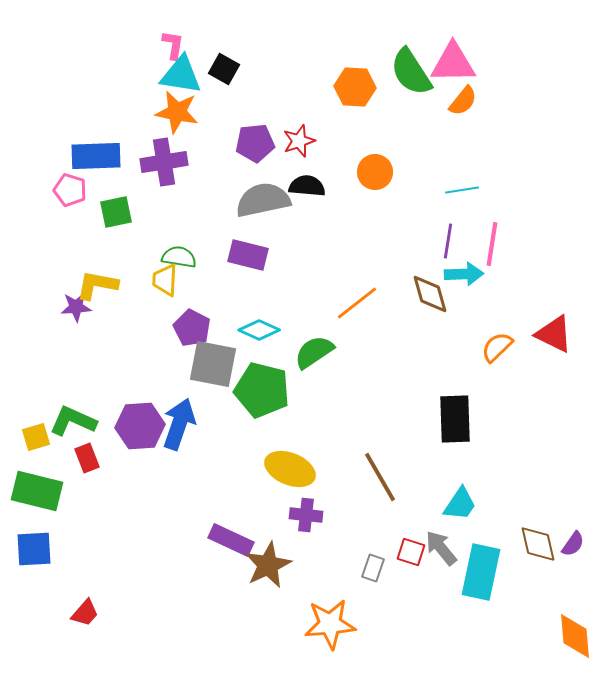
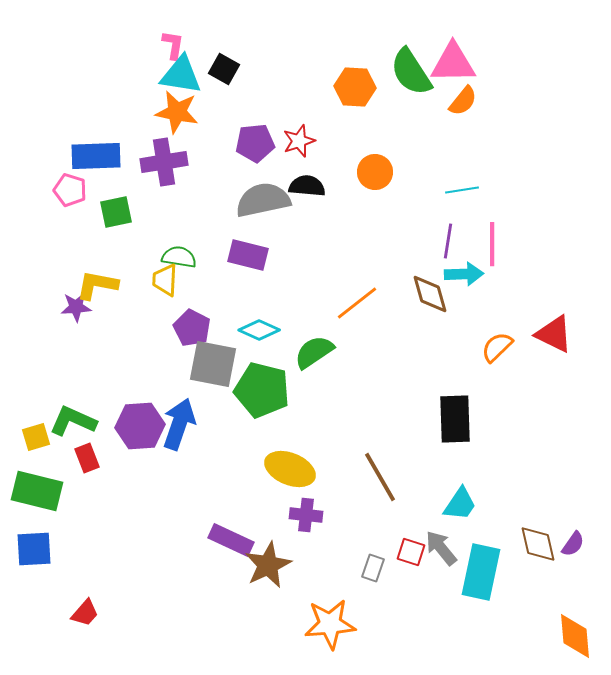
pink line at (492, 244): rotated 9 degrees counterclockwise
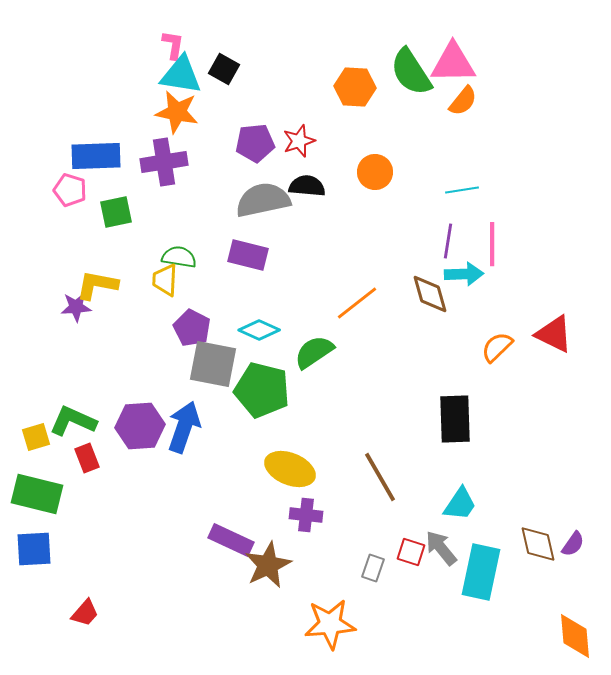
blue arrow at (179, 424): moved 5 px right, 3 px down
green rectangle at (37, 491): moved 3 px down
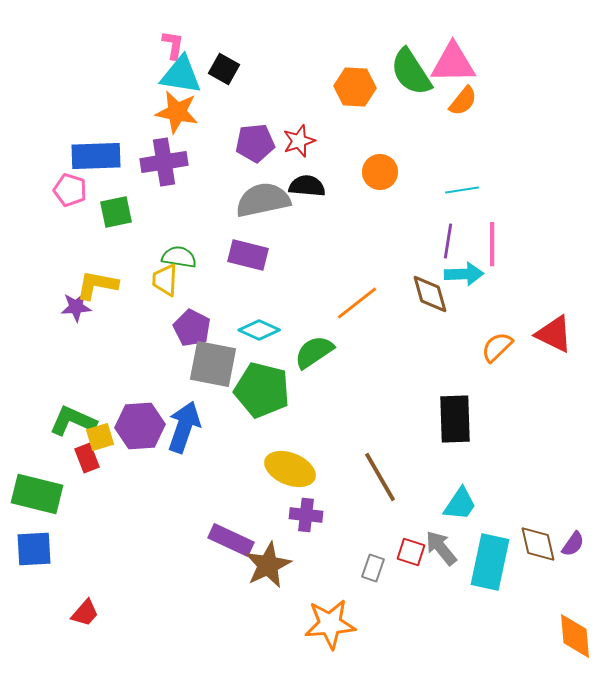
orange circle at (375, 172): moved 5 px right
yellow square at (36, 437): moved 64 px right
cyan rectangle at (481, 572): moved 9 px right, 10 px up
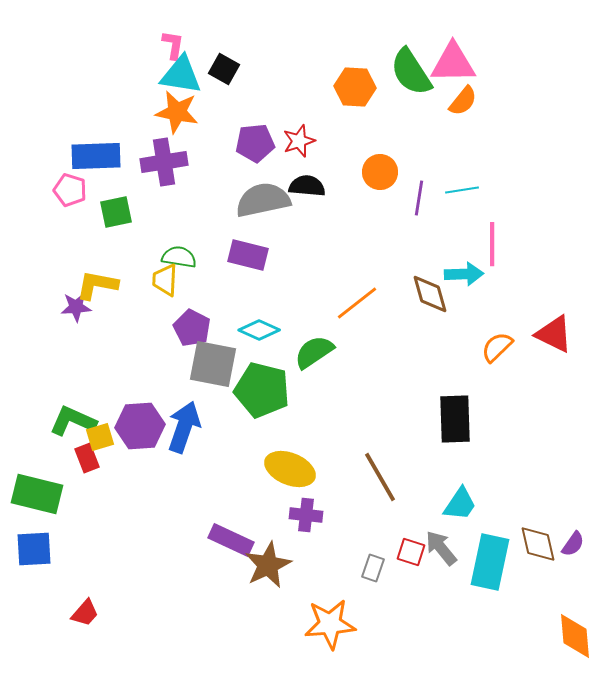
purple line at (448, 241): moved 29 px left, 43 px up
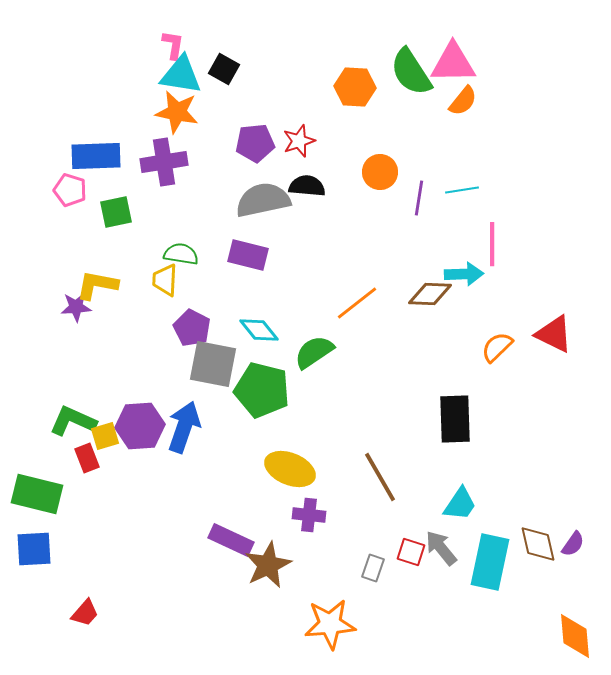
green semicircle at (179, 257): moved 2 px right, 3 px up
brown diamond at (430, 294): rotated 72 degrees counterclockwise
cyan diamond at (259, 330): rotated 27 degrees clockwise
yellow square at (100, 437): moved 5 px right, 1 px up
purple cross at (306, 515): moved 3 px right
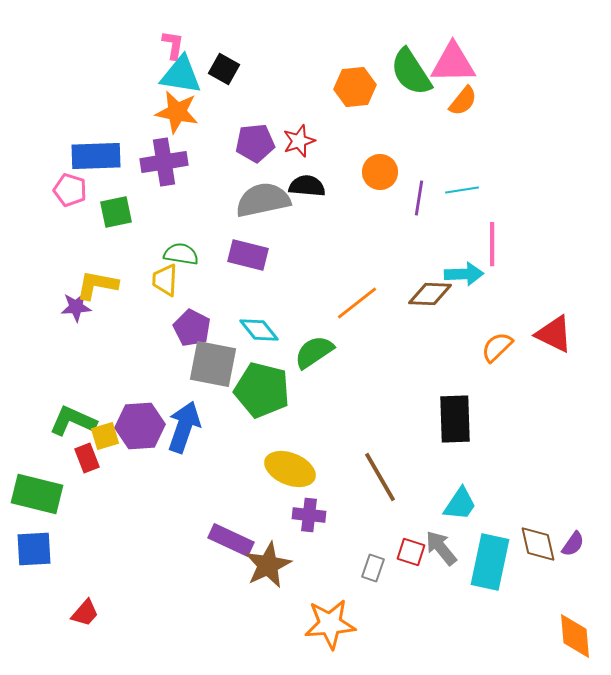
orange hexagon at (355, 87): rotated 9 degrees counterclockwise
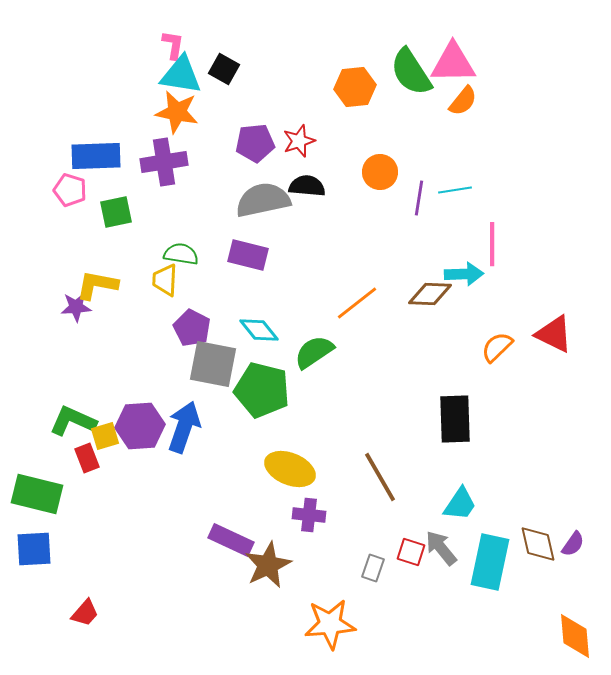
cyan line at (462, 190): moved 7 px left
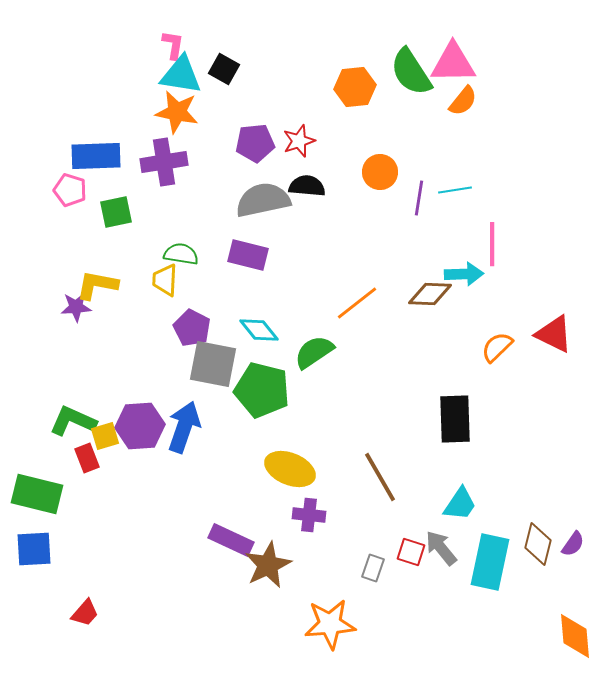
brown diamond at (538, 544): rotated 27 degrees clockwise
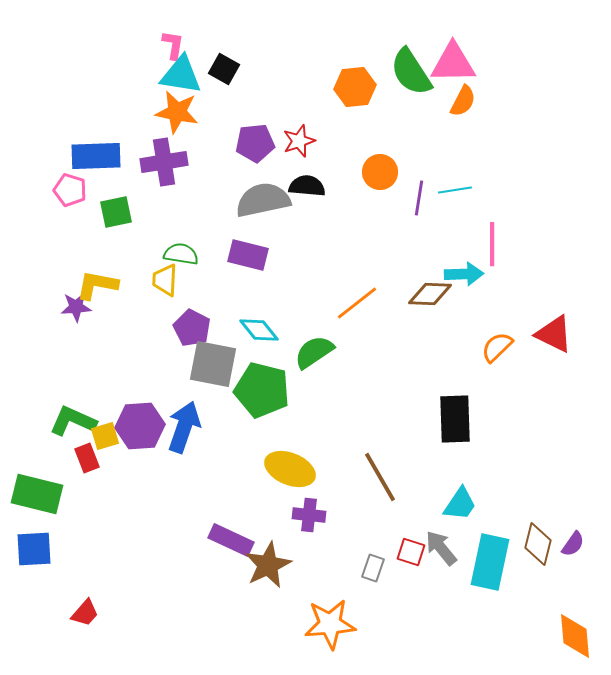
orange semicircle at (463, 101): rotated 12 degrees counterclockwise
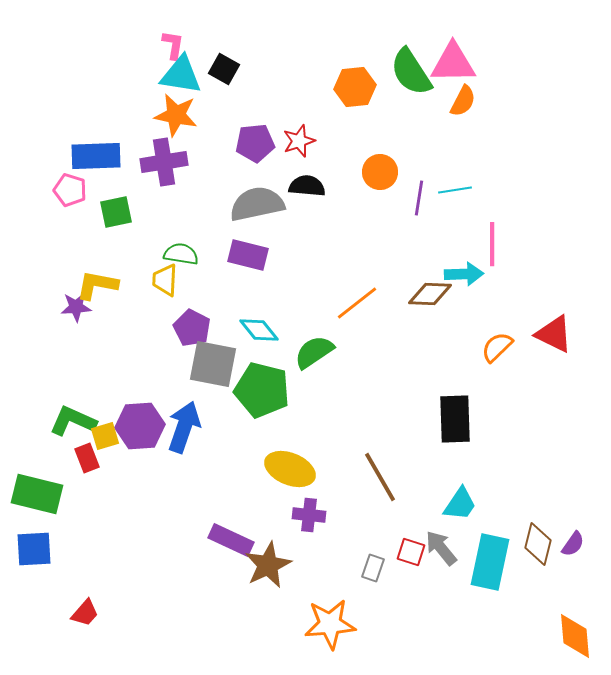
orange star at (177, 112): moved 1 px left, 3 px down
gray semicircle at (263, 200): moved 6 px left, 4 px down
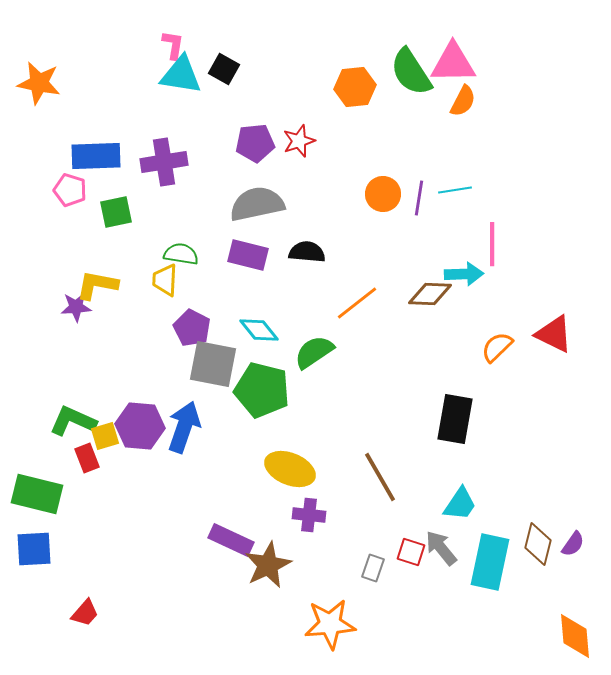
orange star at (176, 115): moved 137 px left, 32 px up
orange circle at (380, 172): moved 3 px right, 22 px down
black semicircle at (307, 186): moved 66 px down
black rectangle at (455, 419): rotated 12 degrees clockwise
purple hexagon at (140, 426): rotated 9 degrees clockwise
